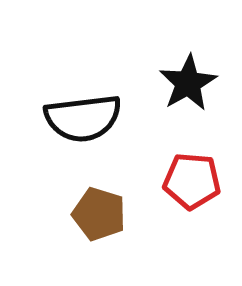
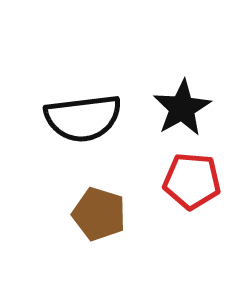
black star: moved 6 px left, 25 px down
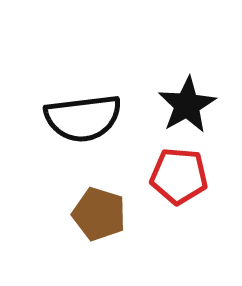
black star: moved 5 px right, 3 px up
red pentagon: moved 13 px left, 5 px up
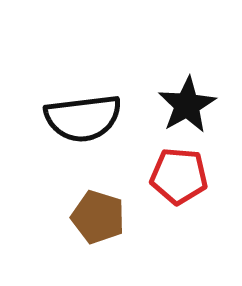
brown pentagon: moved 1 px left, 3 px down
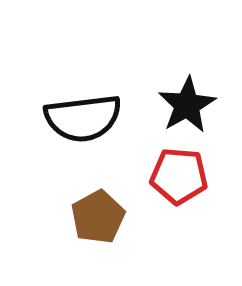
brown pentagon: rotated 26 degrees clockwise
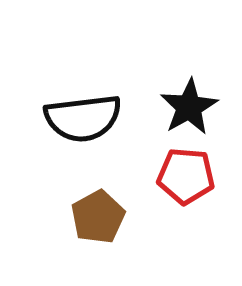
black star: moved 2 px right, 2 px down
red pentagon: moved 7 px right
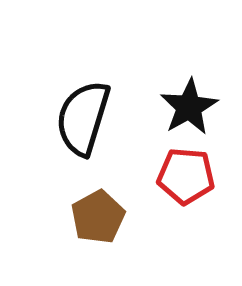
black semicircle: rotated 114 degrees clockwise
